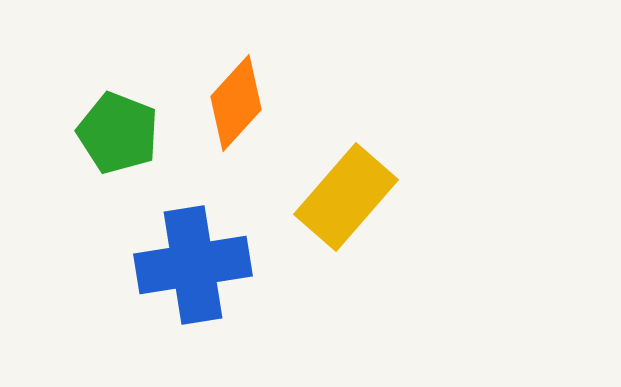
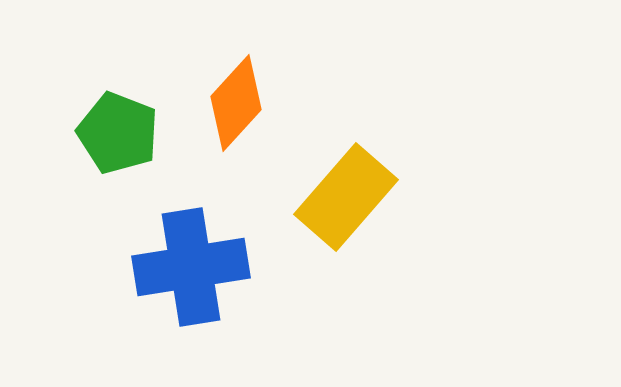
blue cross: moved 2 px left, 2 px down
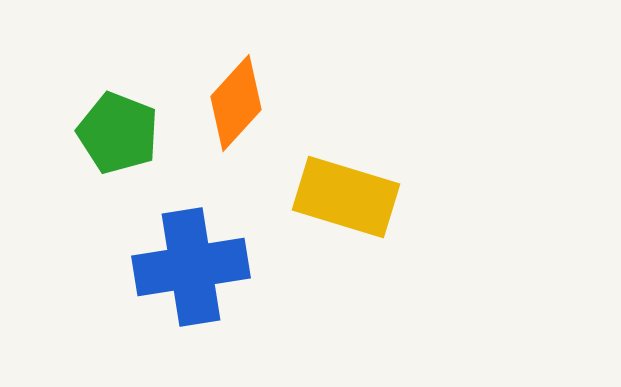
yellow rectangle: rotated 66 degrees clockwise
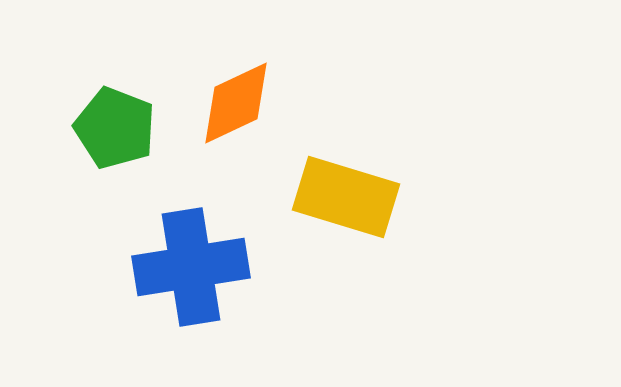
orange diamond: rotated 22 degrees clockwise
green pentagon: moved 3 px left, 5 px up
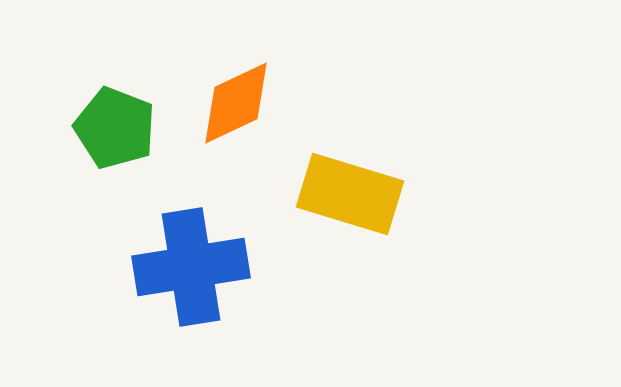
yellow rectangle: moved 4 px right, 3 px up
